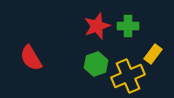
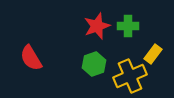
green hexagon: moved 2 px left
yellow cross: moved 2 px right
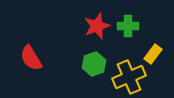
yellow cross: moved 1 px left, 1 px down
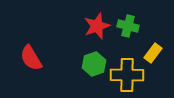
green cross: rotated 15 degrees clockwise
yellow rectangle: moved 1 px up
yellow cross: moved 2 px left, 2 px up; rotated 24 degrees clockwise
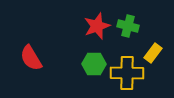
green hexagon: rotated 20 degrees clockwise
yellow cross: moved 2 px up
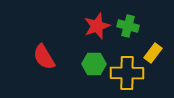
red semicircle: moved 13 px right, 1 px up
